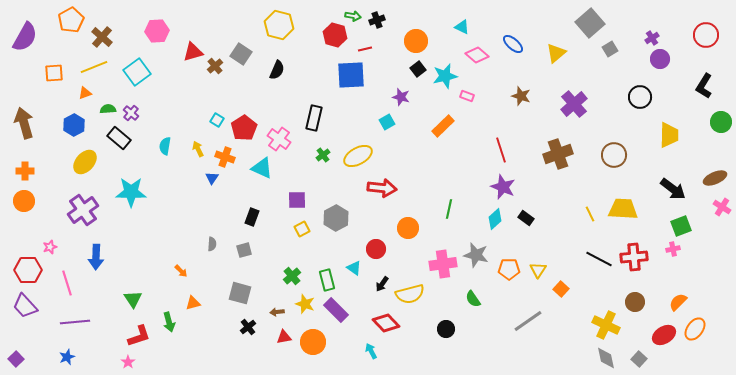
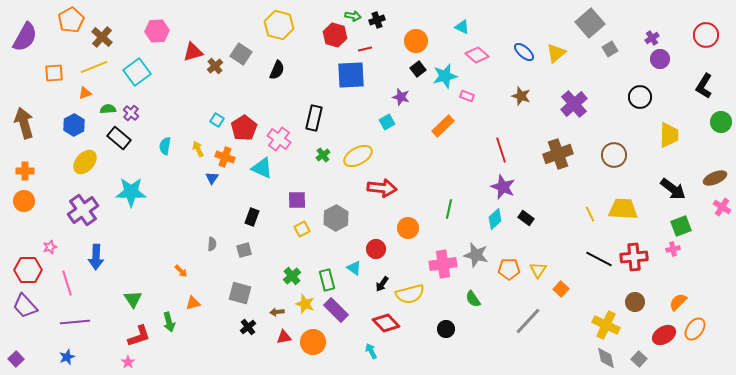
blue ellipse at (513, 44): moved 11 px right, 8 px down
gray line at (528, 321): rotated 12 degrees counterclockwise
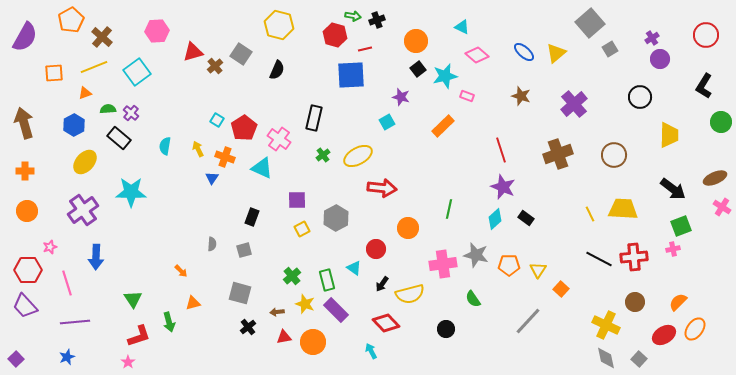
orange circle at (24, 201): moved 3 px right, 10 px down
orange pentagon at (509, 269): moved 4 px up
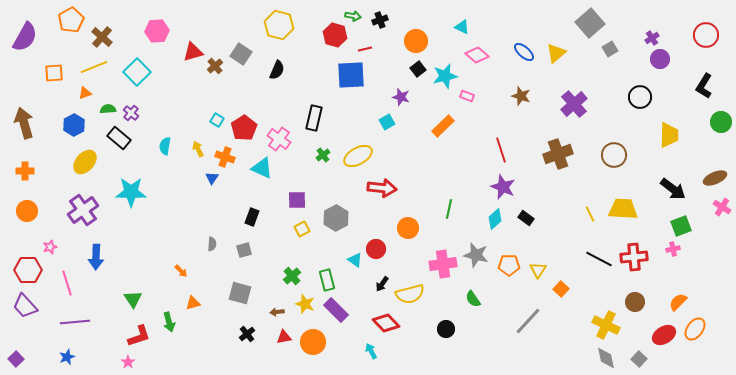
black cross at (377, 20): moved 3 px right
cyan square at (137, 72): rotated 8 degrees counterclockwise
cyan triangle at (354, 268): moved 1 px right, 8 px up
black cross at (248, 327): moved 1 px left, 7 px down
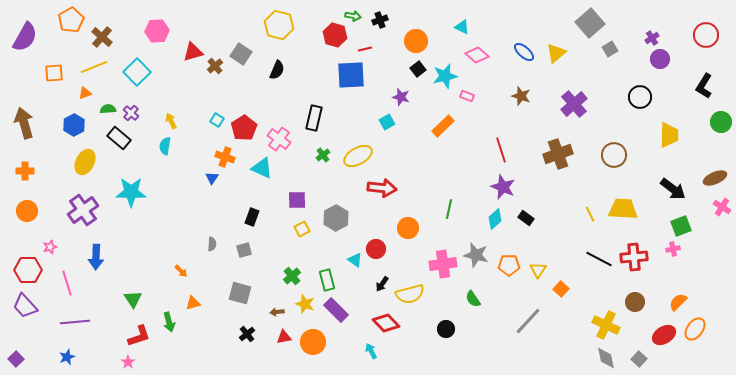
yellow arrow at (198, 149): moved 27 px left, 28 px up
yellow ellipse at (85, 162): rotated 15 degrees counterclockwise
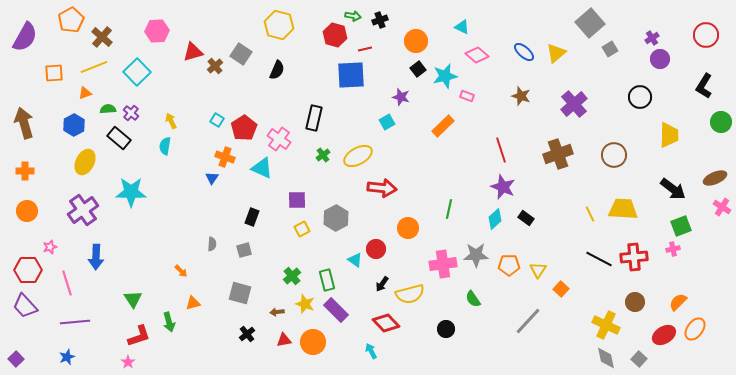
gray star at (476, 255): rotated 15 degrees counterclockwise
red triangle at (284, 337): moved 3 px down
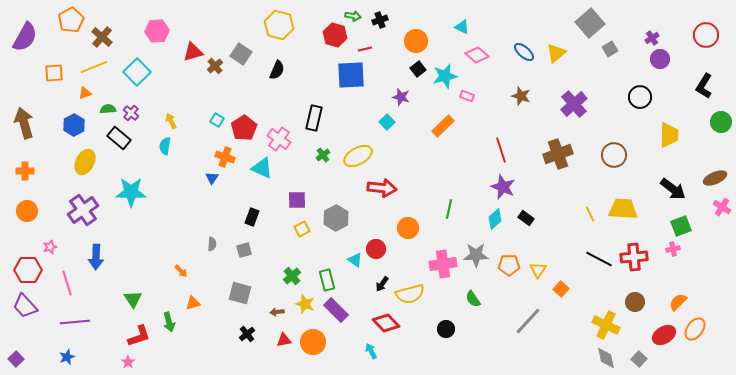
cyan square at (387, 122): rotated 14 degrees counterclockwise
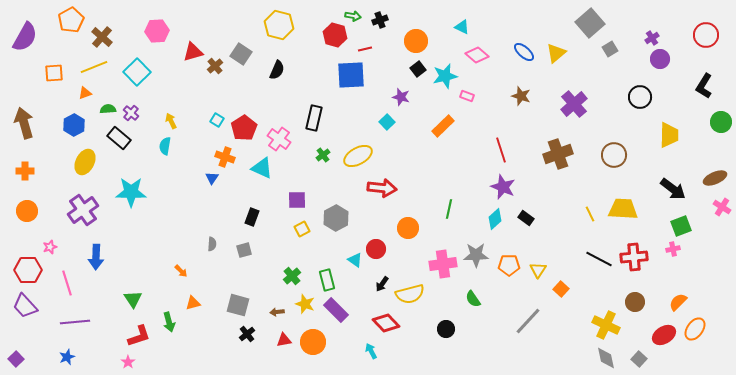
gray square at (240, 293): moved 2 px left, 12 px down
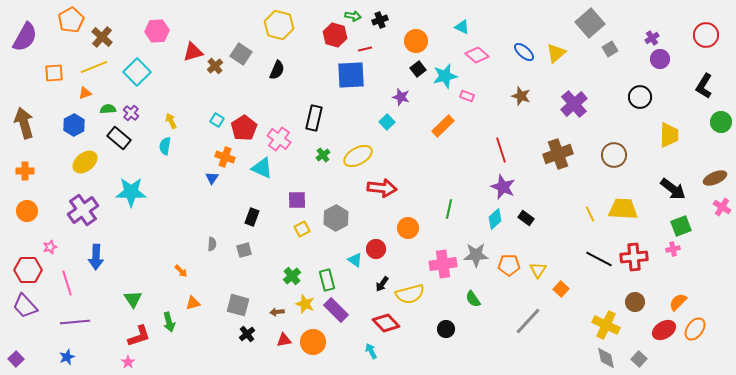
yellow ellipse at (85, 162): rotated 25 degrees clockwise
red ellipse at (664, 335): moved 5 px up
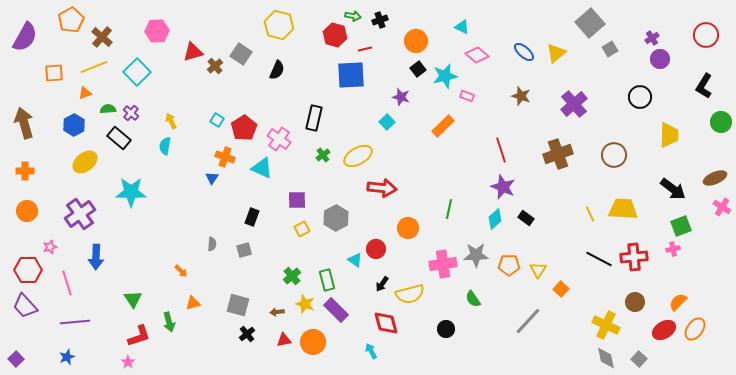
purple cross at (83, 210): moved 3 px left, 4 px down
red diamond at (386, 323): rotated 28 degrees clockwise
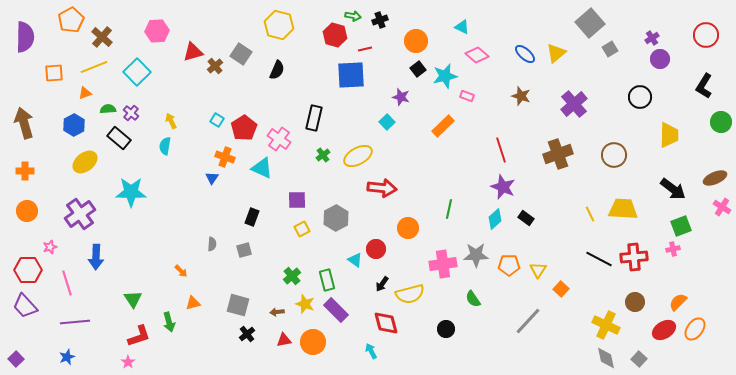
purple semicircle at (25, 37): rotated 28 degrees counterclockwise
blue ellipse at (524, 52): moved 1 px right, 2 px down
